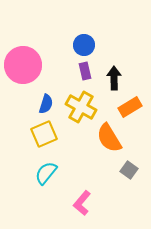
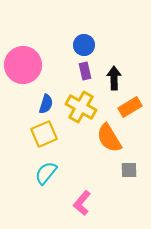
gray square: rotated 36 degrees counterclockwise
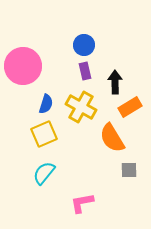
pink circle: moved 1 px down
black arrow: moved 1 px right, 4 px down
orange semicircle: moved 3 px right
cyan semicircle: moved 2 px left
pink L-shape: rotated 40 degrees clockwise
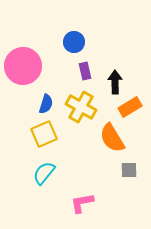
blue circle: moved 10 px left, 3 px up
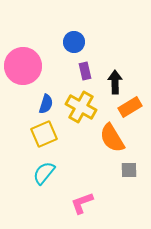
pink L-shape: rotated 10 degrees counterclockwise
